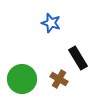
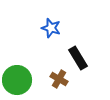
blue star: moved 5 px down
green circle: moved 5 px left, 1 px down
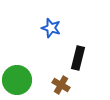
black rectangle: rotated 45 degrees clockwise
brown cross: moved 2 px right, 6 px down
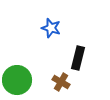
brown cross: moved 3 px up
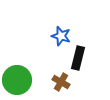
blue star: moved 10 px right, 8 px down
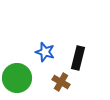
blue star: moved 16 px left, 16 px down
green circle: moved 2 px up
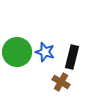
black rectangle: moved 6 px left, 1 px up
green circle: moved 26 px up
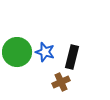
brown cross: rotated 36 degrees clockwise
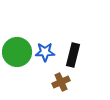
blue star: rotated 18 degrees counterclockwise
black rectangle: moved 1 px right, 2 px up
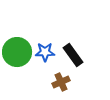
black rectangle: rotated 50 degrees counterclockwise
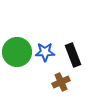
black rectangle: rotated 15 degrees clockwise
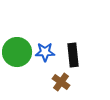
black rectangle: rotated 15 degrees clockwise
brown cross: rotated 30 degrees counterclockwise
